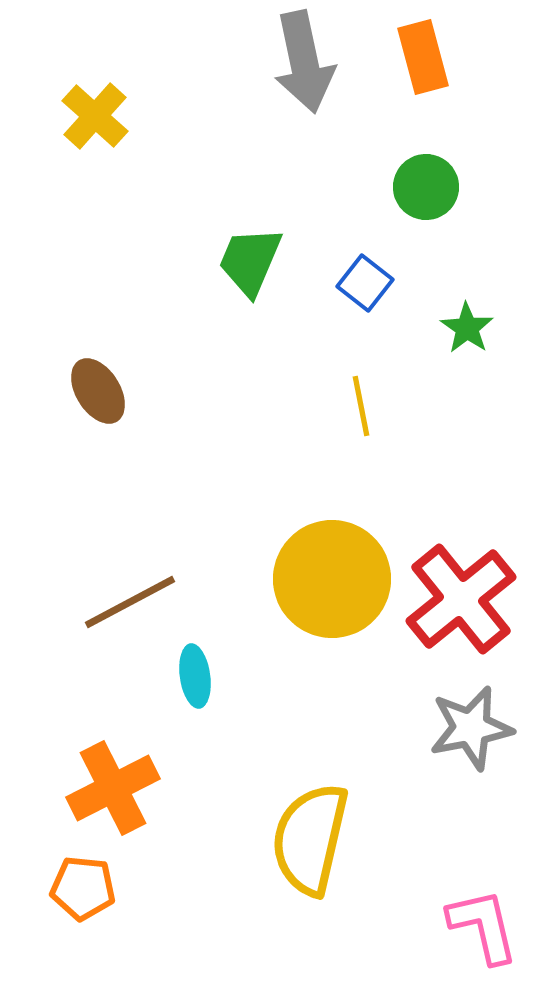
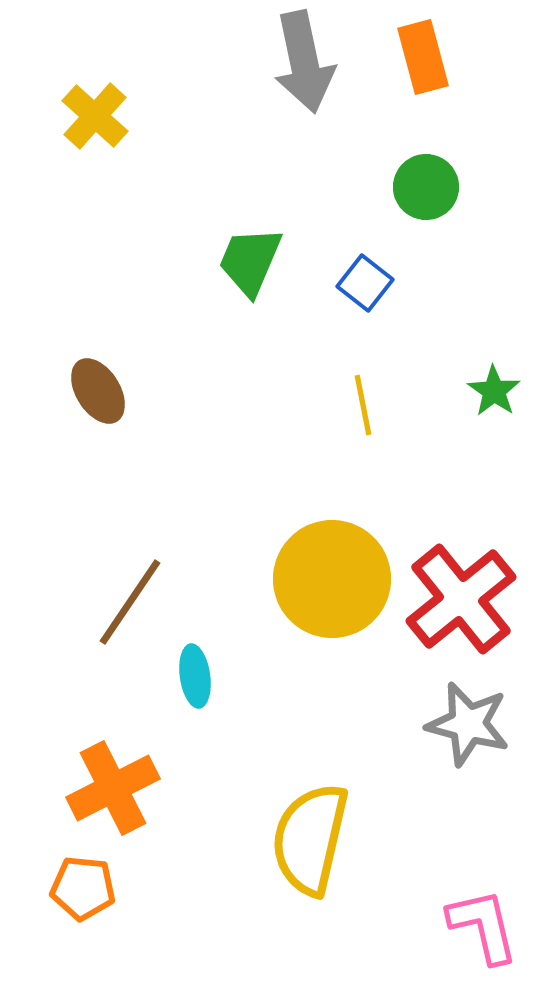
green star: moved 27 px right, 63 px down
yellow line: moved 2 px right, 1 px up
brown line: rotated 28 degrees counterclockwise
gray star: moved 3 px left, 4 px up; rotated 26 degrees clockwise
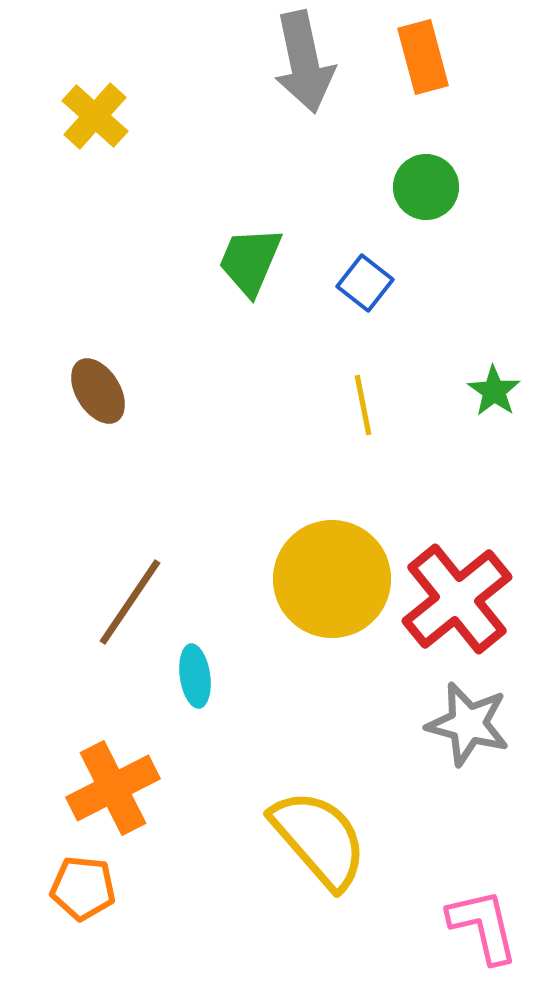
red cross: moved 4 px left
yellow semicircle: moved 9 px right; rotated 126 degrees clockwise
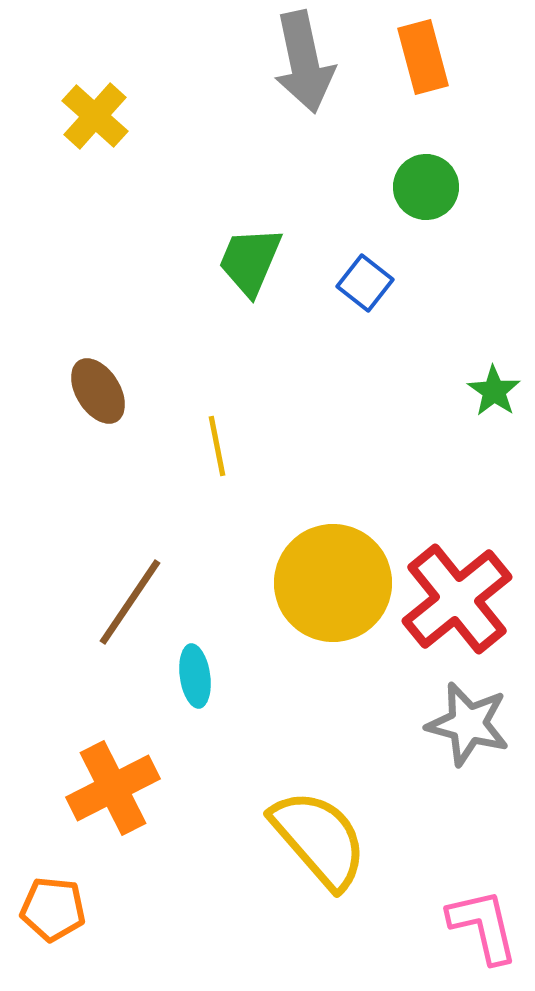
yellow line: moved 146 px left, 41 px down
yellow circle: moved 1 px right, 4 px down
orange pentagon: moved 30 px left, 21 px down
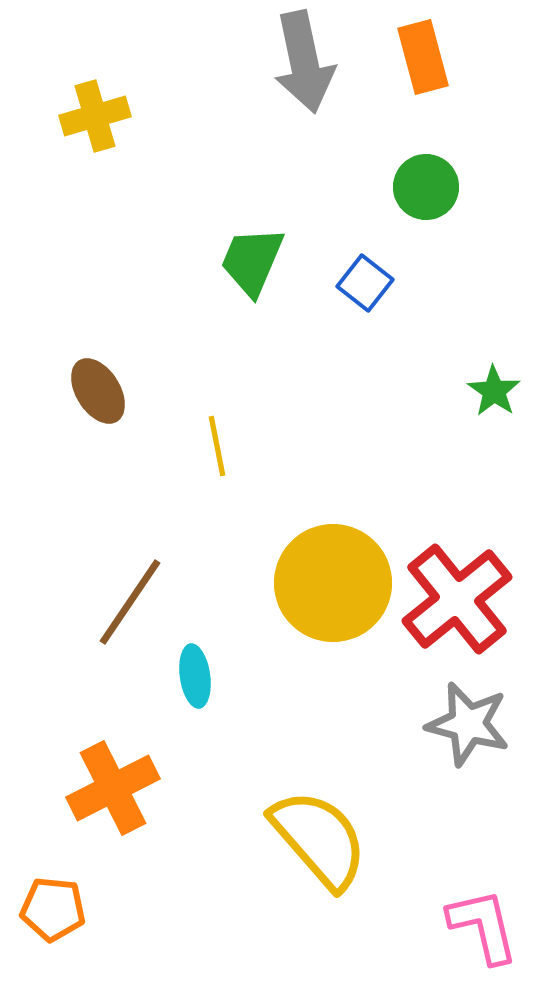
yellow cross: rotated 32 degrees clockwise
green trapezoid: moved 2 px right
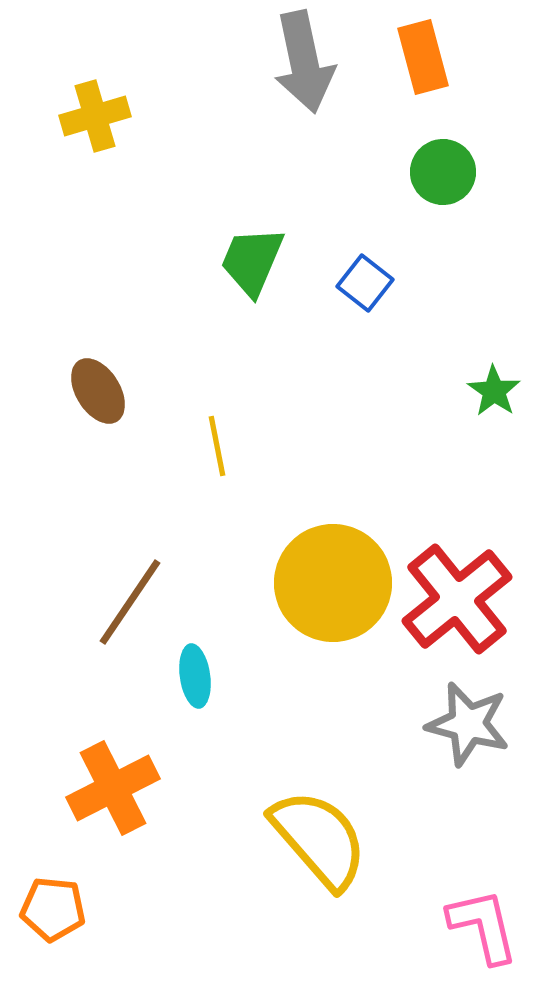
green circle: moved 17 px right, 15 px up
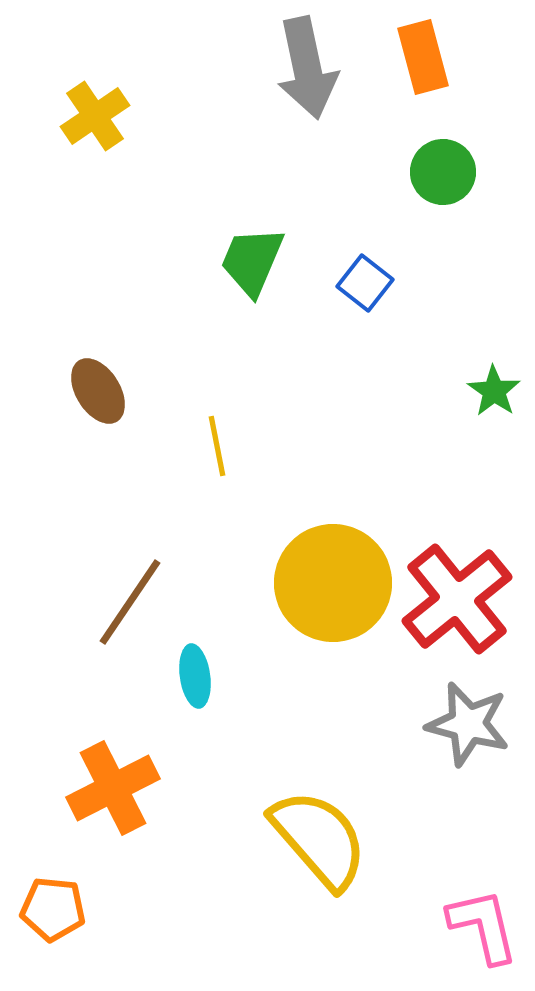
gray arrow: moved 3 px right, 6 px down
yellow cross: rotated 18 degrees counterclockwise
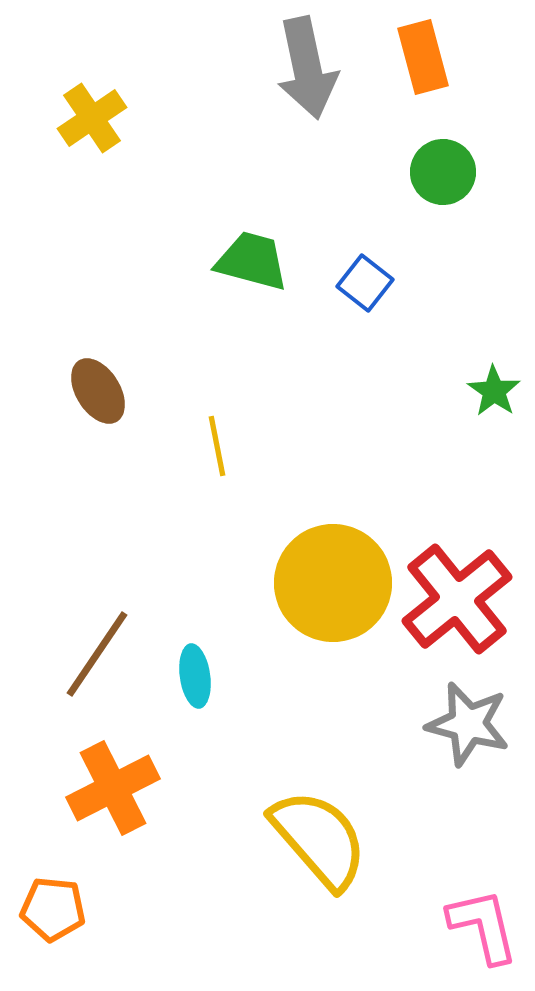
yellow cross: moved 3 px left, 2 px down
green trapezoid: rotated 82 degrees clockwise
brown line: moved 33 px left, 52 px down
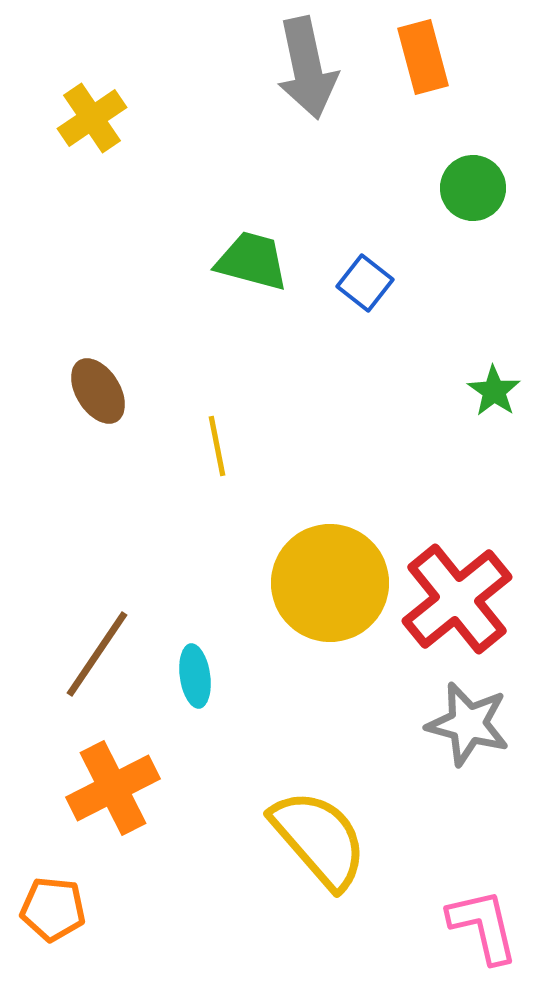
green circle: moved 30 px right, 16 px down
yellow circle: moved 3 px left
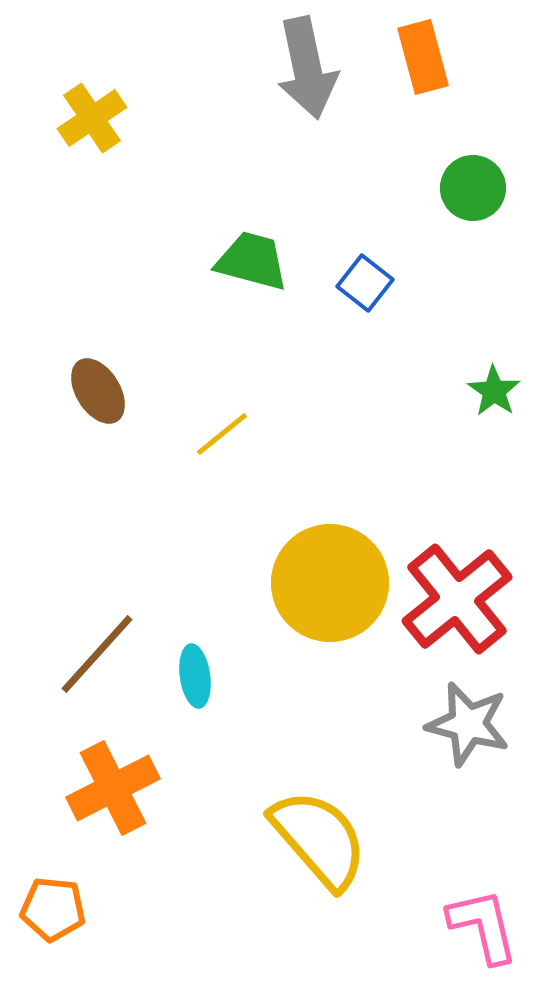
yellow line: moved 5 px right, 12 px up; rotated 62 degrees clockwise
brown line: rotated 8 degrees clockwise
